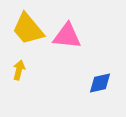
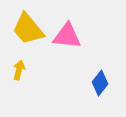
blue diamond: rotated 40 degrees counterclockwise
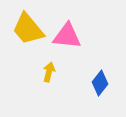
yellow arrow: moved 30 px right, 2 px down
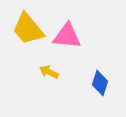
yellow arrow: rotated 78 degrees counterclockwise
blue diamond: rotated 20 degrees counterclockwise
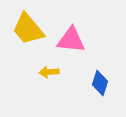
pink triangle: moved 4 px right, 4 px down
yellow arrow: rotated 30 degrees counterclockwise
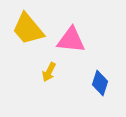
yellow arrow: rotated 60 degrees counterclockwise
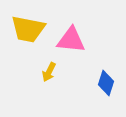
yellow trapezoid: rotated 39 degrees counterclockwise
blue diamond: moved 6 px right
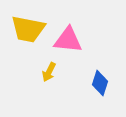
pink triangle: moved 3 px left
blue diamond: moved 6 px left
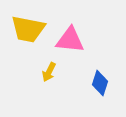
pink triangle: moved 2 px right
